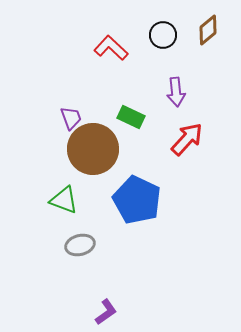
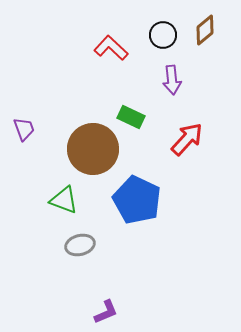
brown diamond: moved 3 px left
purple arrow: moved 4 px left, 12 px up
purple trapezoid: moved 47 px left, 11 px down
purple L-shape: rotated 12 degrees clockwise
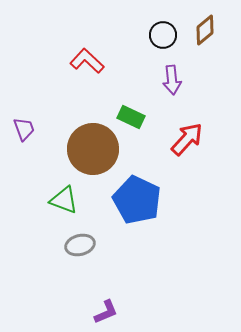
red L-shape: moved 24 px left, 13 px down
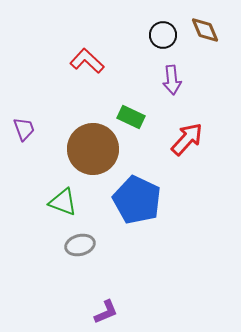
brown diamond: rotated 72 degrees counterclockwise
green triangle: moved 1 px left, 2 px down
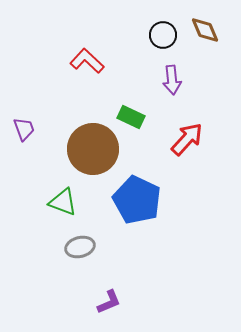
gray ellipse: moved 2 px down
purple L-shape: moved 3 px right, 10 px up
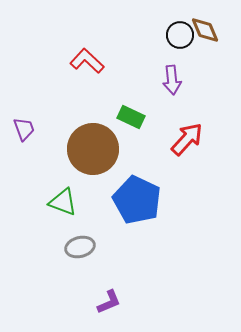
black circle: moved 17 px right
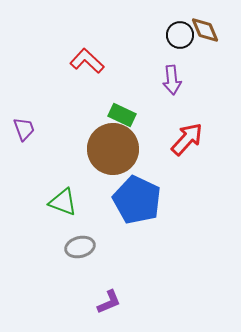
green rectangle: moved 9 px left, 2 px up
brown circle: moved 20 px right
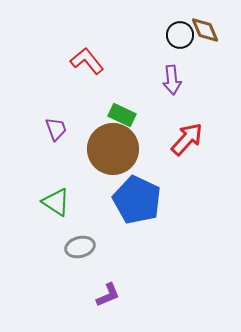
red L-shape: rotated 8 degrees clockwise
purple trapezoid: moved 32 px right
green triangle: moved 7 px left; rotated 12 degrees clockwise
purple L-shape: moved 1 px left, 7 px up
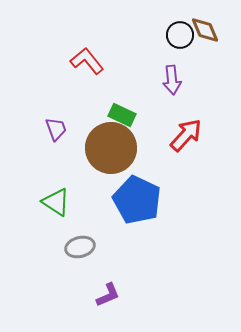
red arrow: moved 1 px left, 4 px up
brown circle: moved 2 px left, 1 px up
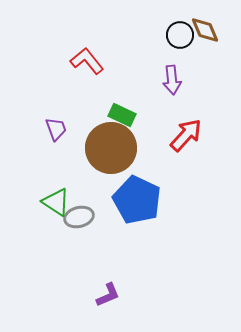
gray ellipse: moved 1 px left, 30 px up
